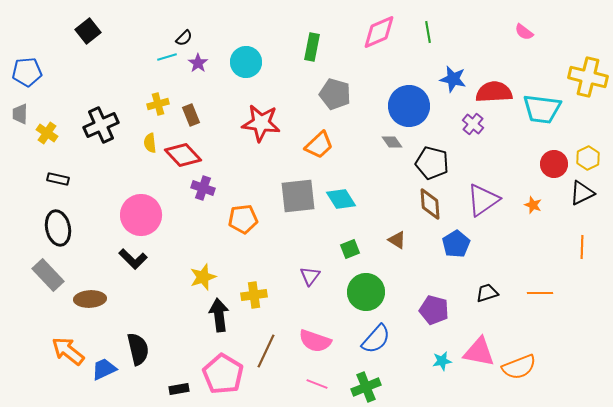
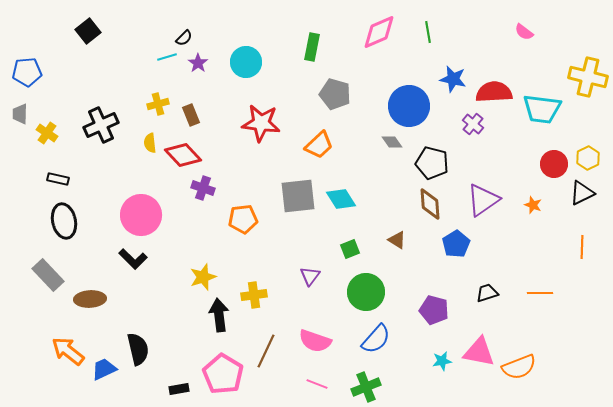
black ellipse at (58, 228): moved 6 px right, 7 px up
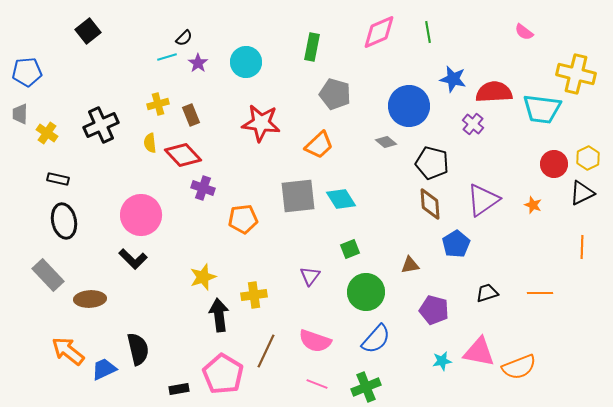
yellow cross at (588, 77): moved 12 px left, 3 px up
gray diamond at (392, 142): moved 6 px left; rotated 15 degrees counterclockwise
brown triangle at (397, 240): moved 13 px right, 25 px down; rotated 42 degrees counterclockwise
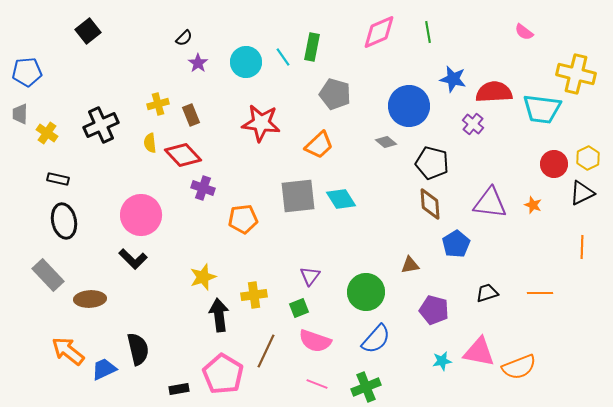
cyan line at (167, 57): moved 116 px right; rotated 72 degrees clockwise
purple triangle at (483, 200): moved 7 px right, 3 px down; rotated 42 degrees clockwise
green square at (350, 249): moved 51 px left, 59 px down
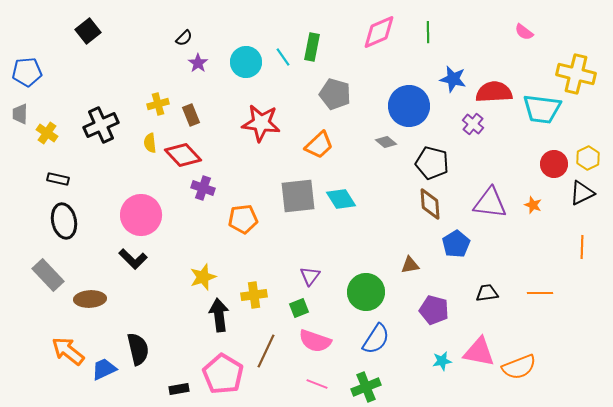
green line at (428, 32): rotated 10 degrees clockwise
black trapezoid at (487, 293): rotated 10 degrees clockwise
blue semicircle at (376, 339): rotated 8 degrees counterclockwise
